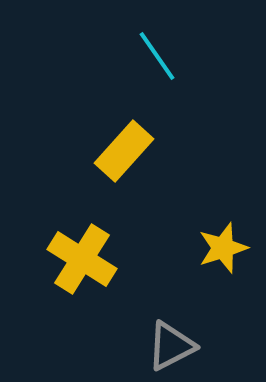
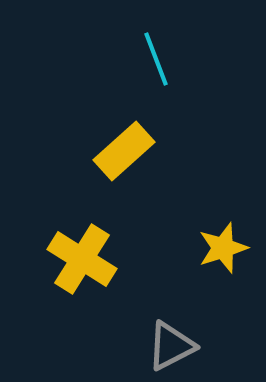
cyan line: moved 1 px left, 3 px down; rotated 14 degrees clockwise
yellow rectangle: rotated 6 degrees clockwise
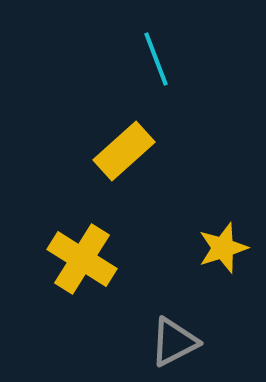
gray triangle: moved 3 px right, 4 px up
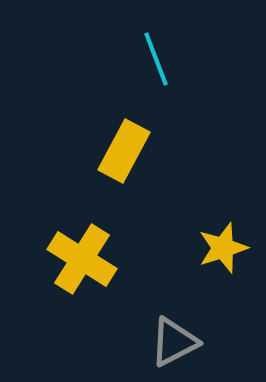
yellow rectangle: rotated 20 degrees counterclockwise
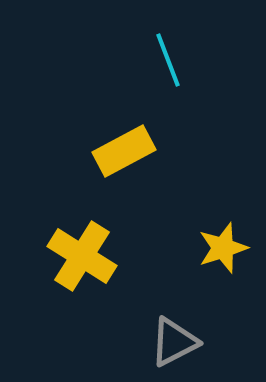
cyan line: moved 12 px right, 1 px down
yellow rectangle: rotated 34 degrees clockwise
yellow cross: moved 3 px up
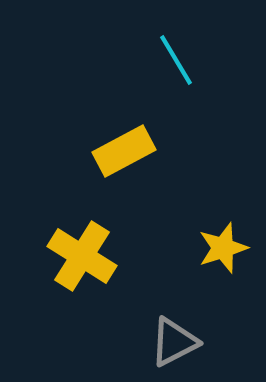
cyan line: moved 8 px right; rotated 10 degrees counterclockwise
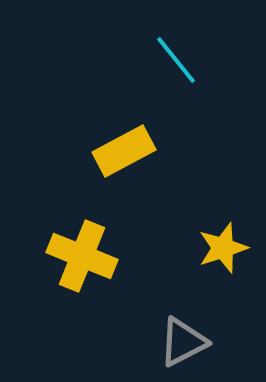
cyan line: rotated 8 degrees counterclockwise
yellow cross: rotated 10 degrees counterclockwise
gray triangle: moved 9 px right
